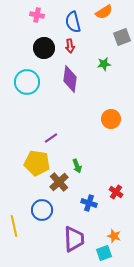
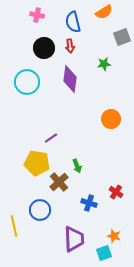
blue circle: moved 2 px left
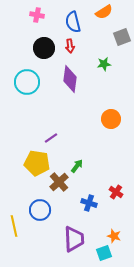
green arrow: rotated 120 degrees counterclockwise
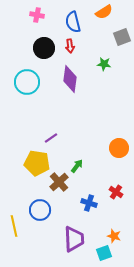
green star: rotated 16 degrees clockwise
orange circle: moved 8 px right, 29 px down
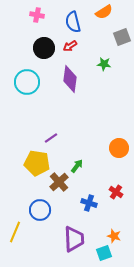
red arrow: rotated 64 degrees clockwise
yellow line: moved 1 px right, 6 px down; rotated 35 degrees clockwise
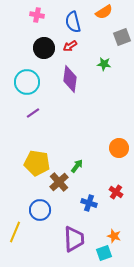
purple line: moved 18 px left, 25 px up
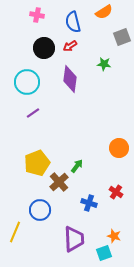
yellow pentagon: rotated 30 degrees counterclockwise
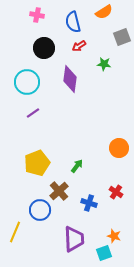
red arrow: moved 9 px right
brown cross: moved 9 px down
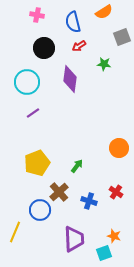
brown cross: moved 1 px down
blue cross: moved 2 px up
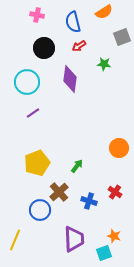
red cross: moved 1 px left
yellow line: moved 8 px down
